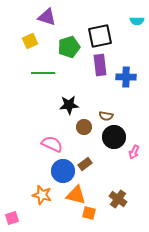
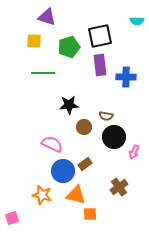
yellow square: moved 4 px right; rotated 28 degrees clockwise
brown cross: moved 1 px right, 12 px up; rotated 18 degrees clockwise
orange square: moved 1 px right, 1 px down; rotated 16 degrees counterclockwise
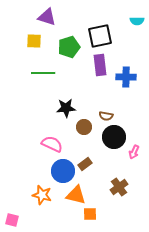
black star: moved 3 px left, 3 px down
pink square: moved 2 px down; rotated 32 degrees clockwise
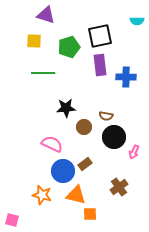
purple triangle: moved 1 px left, 2 px up
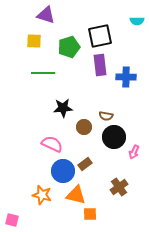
black star: moved 3 px left
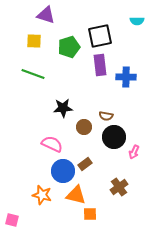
green line: moved 10 px left, 1 px down; rotated 20 degrees clockwise
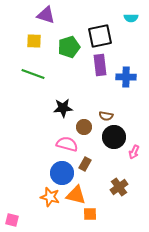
cyan semicircle: moved 6 px left, 3 px up
pink semicircle: moved 15 px right; rotated 10 degrees counterclockwise
brown rectangle: rotated 24 degrees counterclockwise
blue circle: moved 1 px left, 2 px down
orange star: moved 8 px right, 2 px down
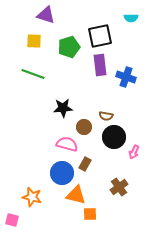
blue cross: rotated 18 degrees clockwise
orange star: moved 18 px left
